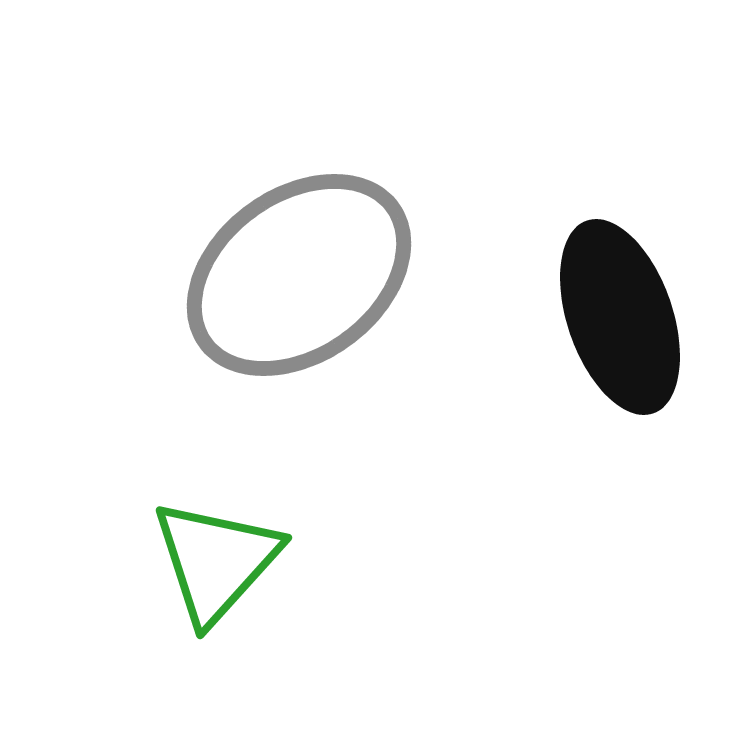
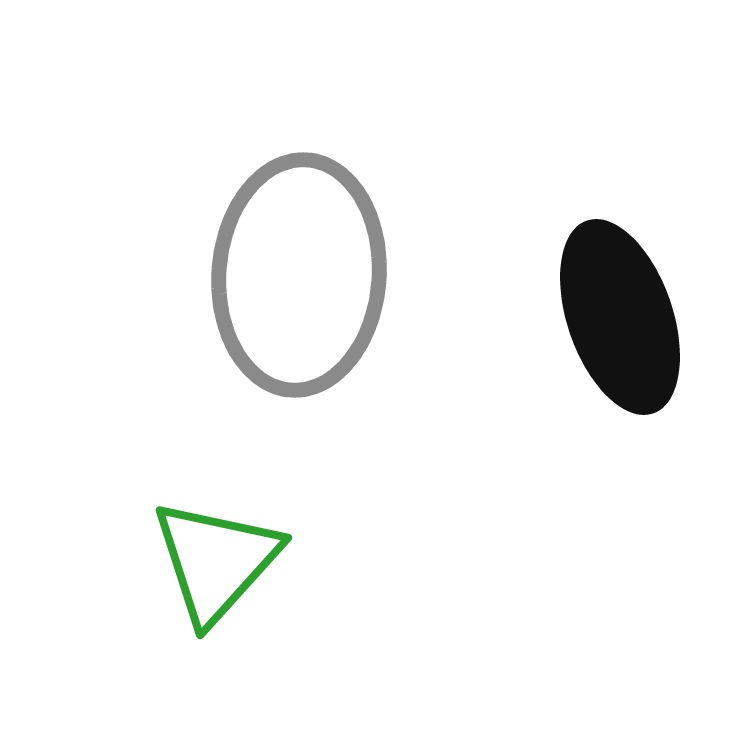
gray ellipse: rotated 50 degrees counterclockwise
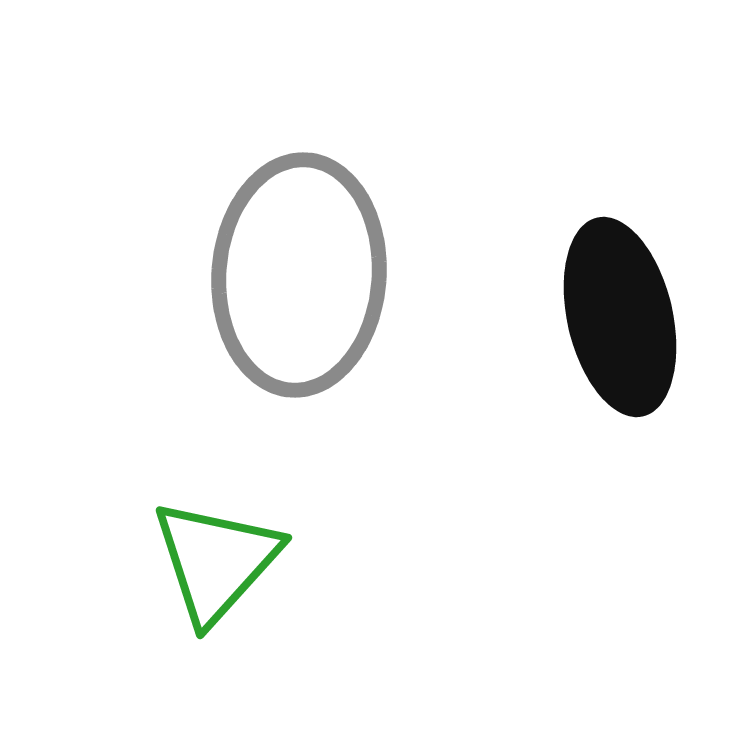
black ellipse: rotated 6 degrees clockwise
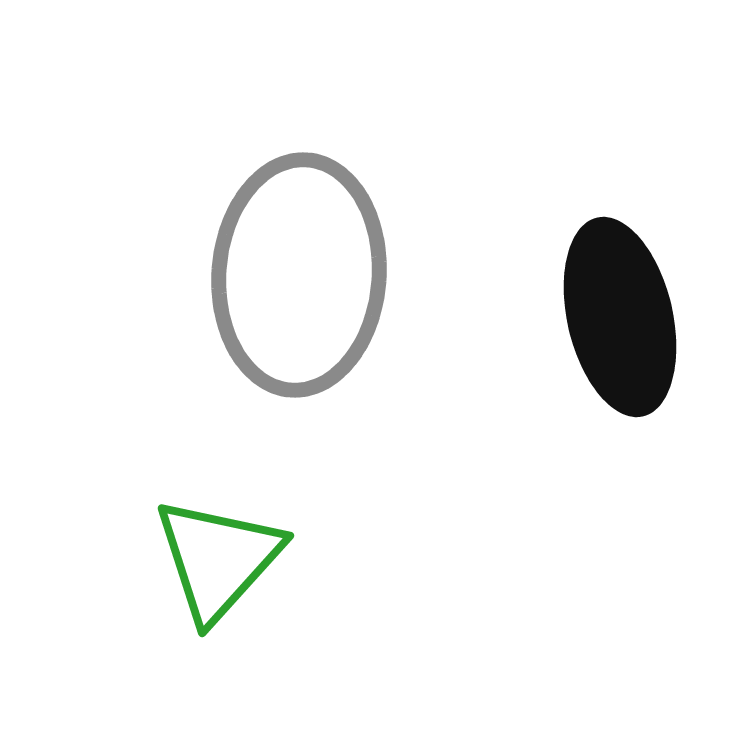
green triangle: moved 2 px right, 2 px up
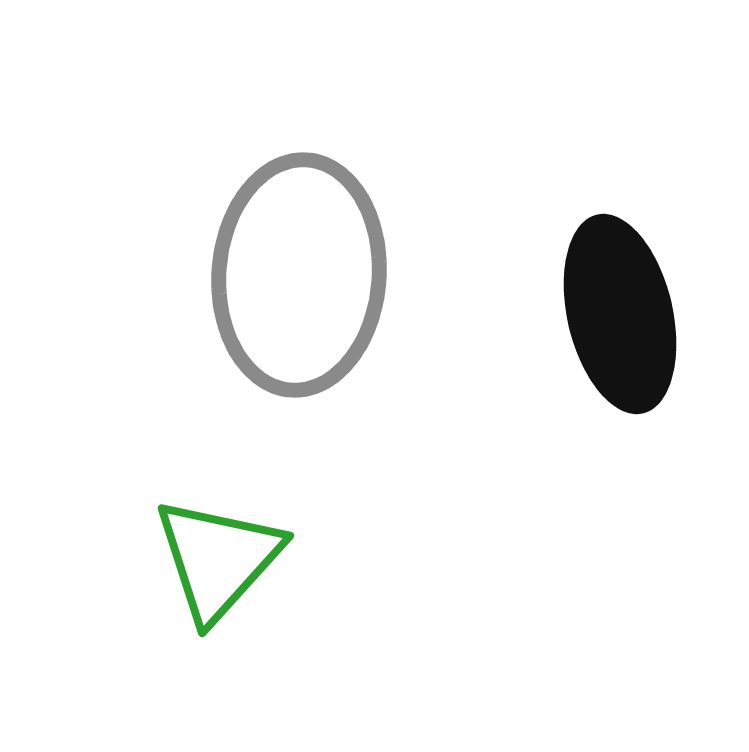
black ellipse: moved 3 px up
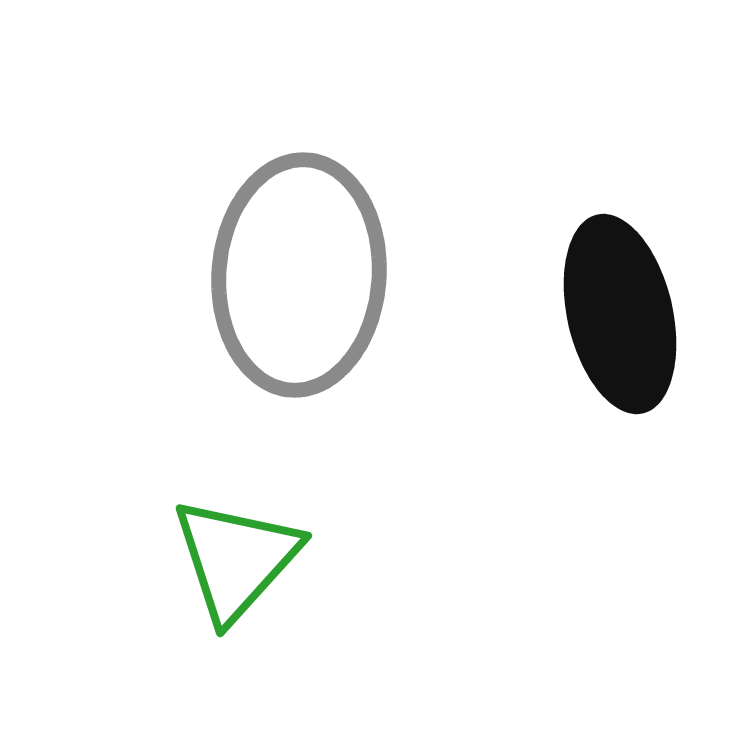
green triangle: moved 18 px right
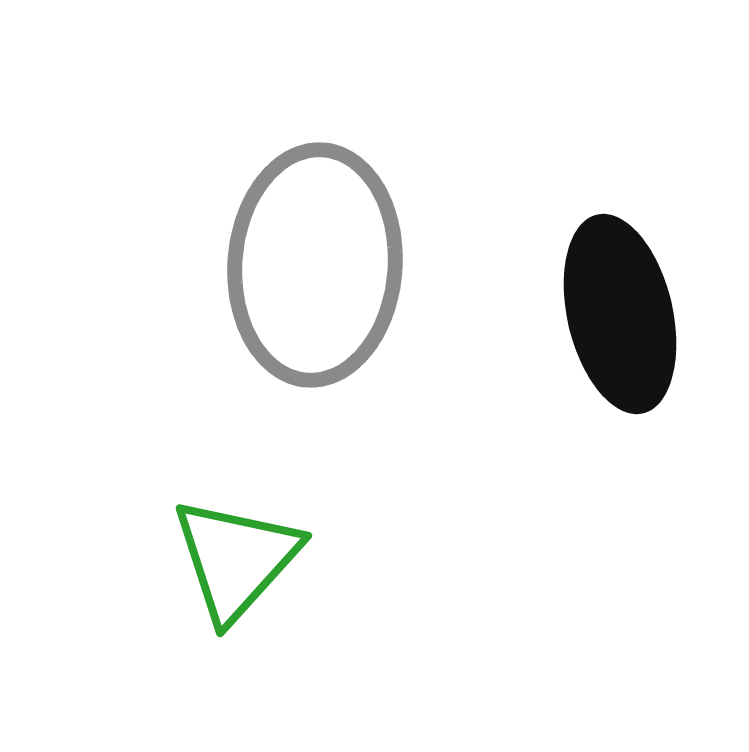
gray ellipse: moved 16 px right, 10 px up
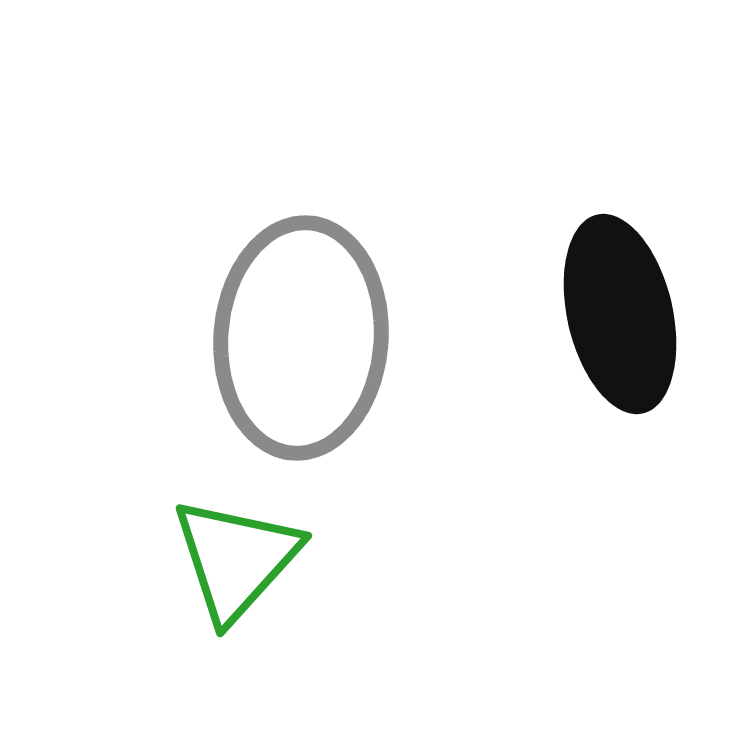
gray ellipse: moved 14 px left, 73 px down
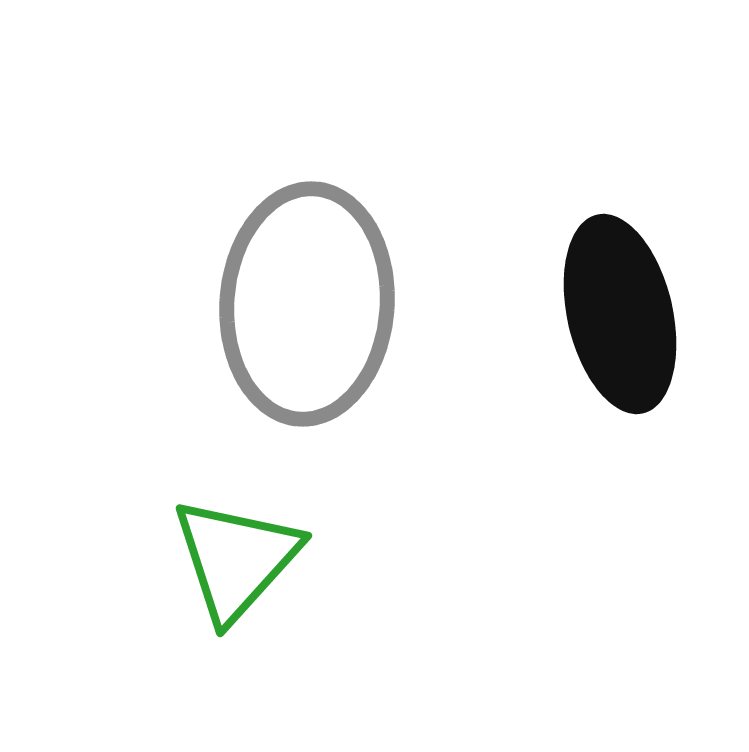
gray ellipse: moved 6 px right, 34 px up
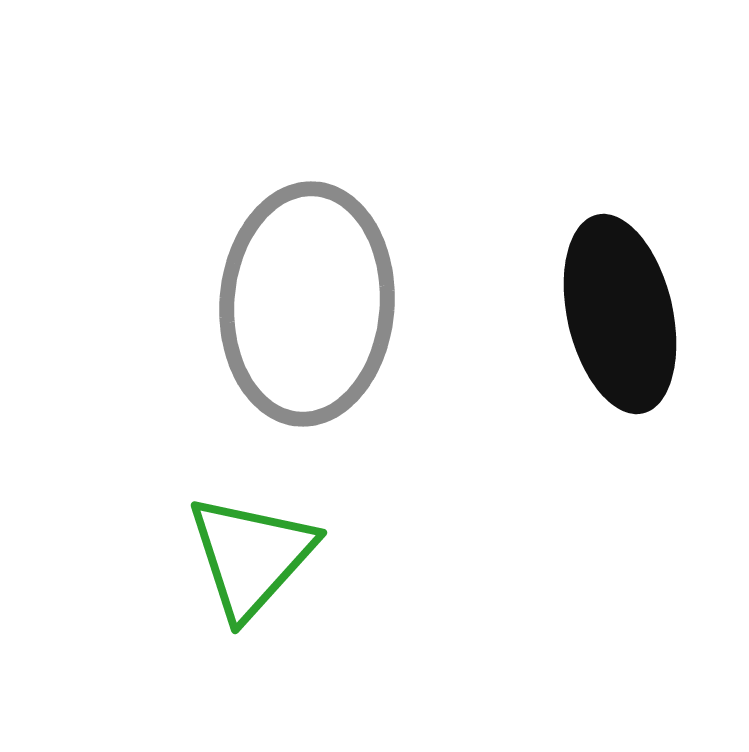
green triangle: moved 15 px right, 3 px up
